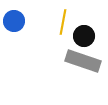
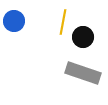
black circle: moved 1 px left, 1 px down
gray rectangle: moved 12 px down
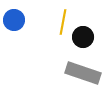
blue circle: moved 1 px up
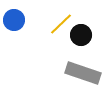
yellow line: moved 2 px left, 2 px down; rotated 35 degrees clockwise
black circle: moved 2 px left, 2 px up
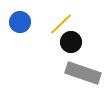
blue circle: moved 6 px right, 2 px down
black circle: moved 10 px left, 7 px down
